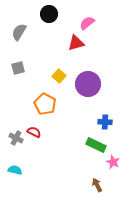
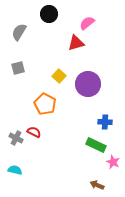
brown arrow: rotated 40 degrees counterclockwise
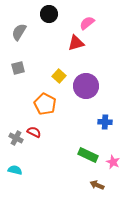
purple circle: moved 2 px left, 2 px down
green rectangle: moved 8 px left, 10 px down
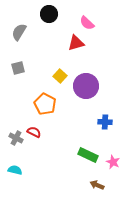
pink semicircle: rotated 98 degrees counterclockwise
yellow square: moved 1 px right
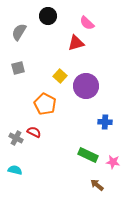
black circle: moved 1 px left, 2 px down
pink star: rotated 16 degrees counterclockwise
brown arrow: rotated 16 degrees clockwise
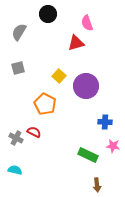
black circle: moved 2 px up
pink semicircle: rotated 28 degrees clockwise
yellow square: moved 1 px left
pink star: moved 16 px up
brown arrow: rotated 136 degrees counterclockwise
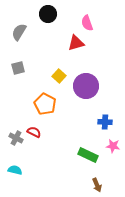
brown arrow: rotated 16 degrees counterclockwise
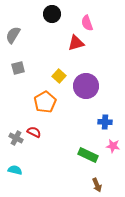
black circle: moved 4 px right
gray semicircle: moved 6 px left, 3 px down
orange pentagon: moved 2 px up; rotated 15 degrees clockwise
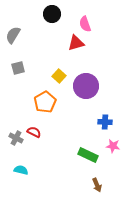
pink semicircle: moved 2 px left, 1 px down
cyan semicircle: moved 6 px right
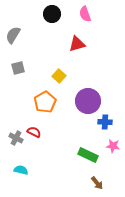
pink semicircle: moved 10 px up
red triangle: moved 1 px right, 1 px down
purple circle: moved 2 px right, 15 px down
brown arrow: moved 2 px up; rotated 16 degrees counterclockwise
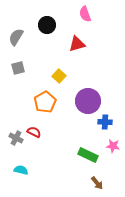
black circle: moved 5 px left, 11 px down
gray semicircle: moved 3 px right, 2 px down
